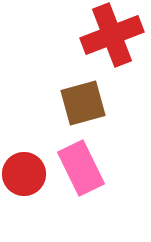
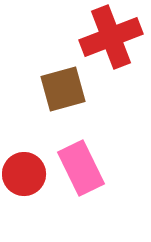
red cross: moved 1 px left, 2 px down
brown square: moved 20 px left, 14 px up
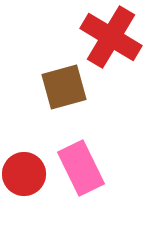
red cross: rotated 38 degrees counterclockwise
brown square: moved 1 px right, 2 px up
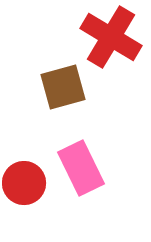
brown square: moved 1 px left
red circle: moved 9 px down
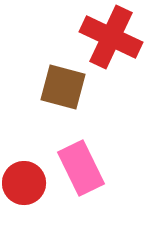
red cross: rotated 6 degrees counterclockwise
brown square: rotated 30 degrees clockwise
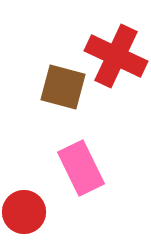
red cross: moved 5 px right, 19 px down
red circle: moved 29 px down
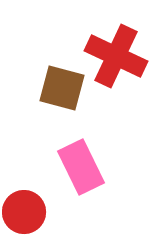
brown square: moved 1 px left, 1 px down
pink rectangle: moved 1 px up
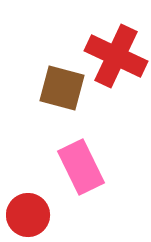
red circle: moved 4 px right, 3 px down
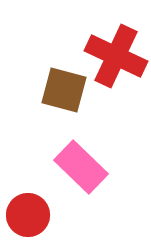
brown square: moved 2 px right, 2 px down
pink rectangle: rotated 20 degrees counterclockwise
